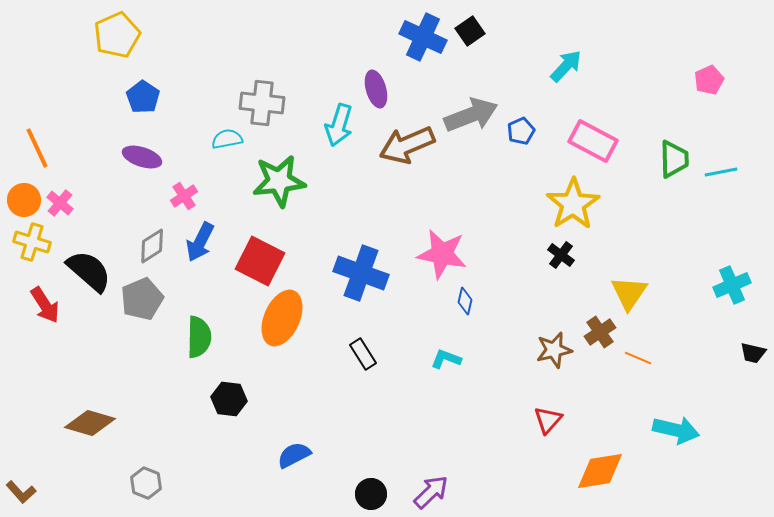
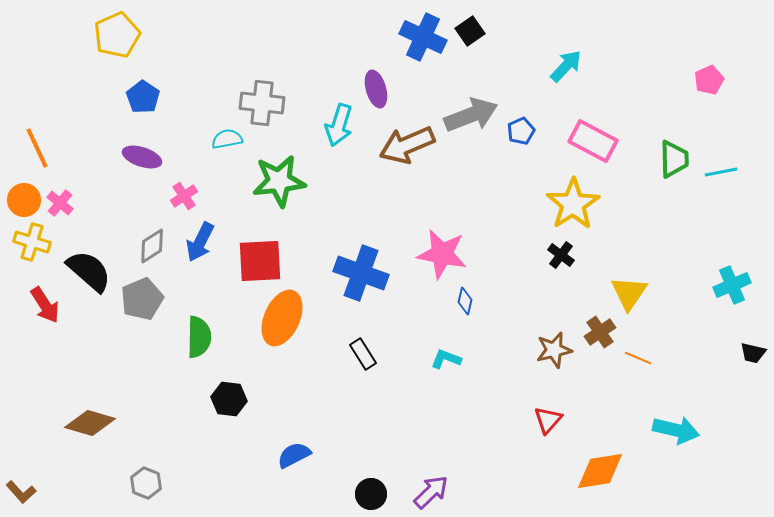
red square at (260, 261): rotated 30 degrees counterclockwise
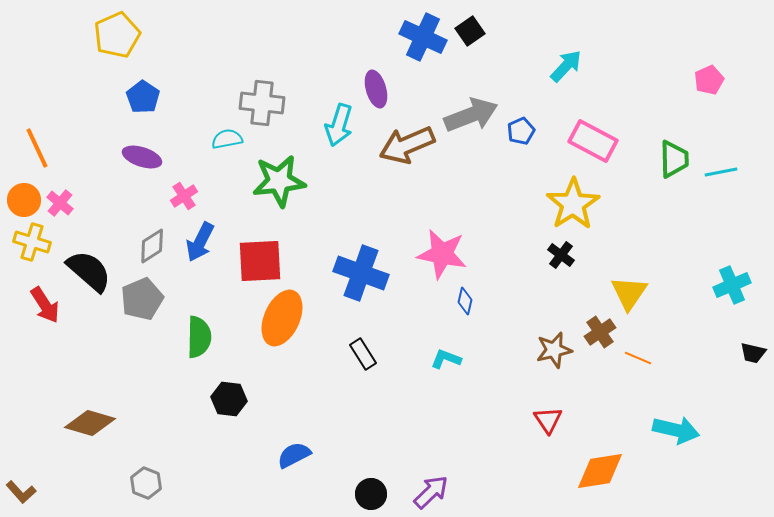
red triangle at (548, 420): rotated 16 degrees counterclockwise
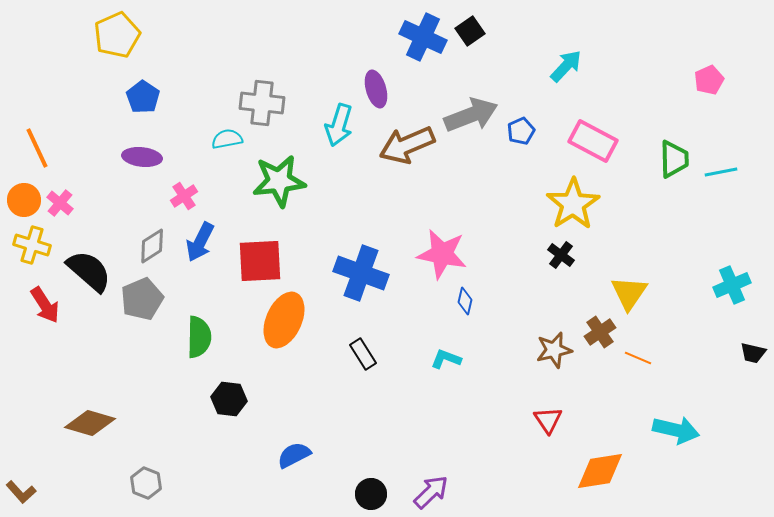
purple ellipse at (142, 157): rotated 12 degrees counterclockwise
yellow cross at (32, 242): moved 3 px down
orange ellipse at (282, 318): moved 2 px right, 2 px down
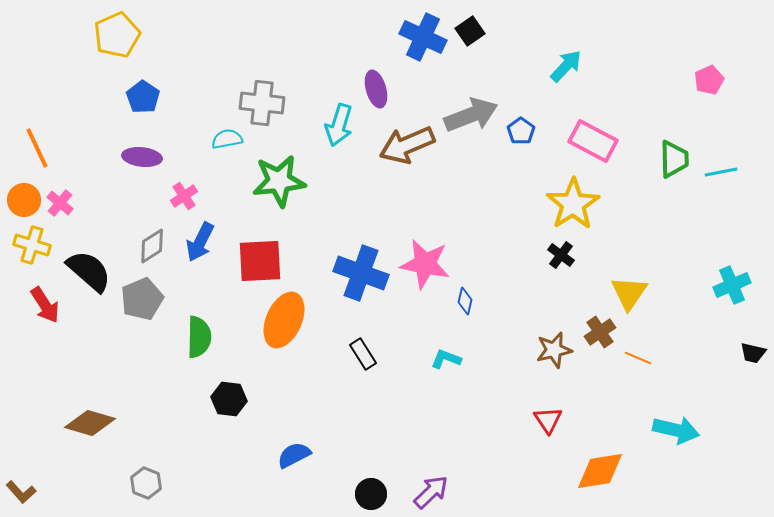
blue pentagon at (521, 131): rotated 12 degrees counterclockwise
pink star at (442, 254): moved 17 px left, 10 px down
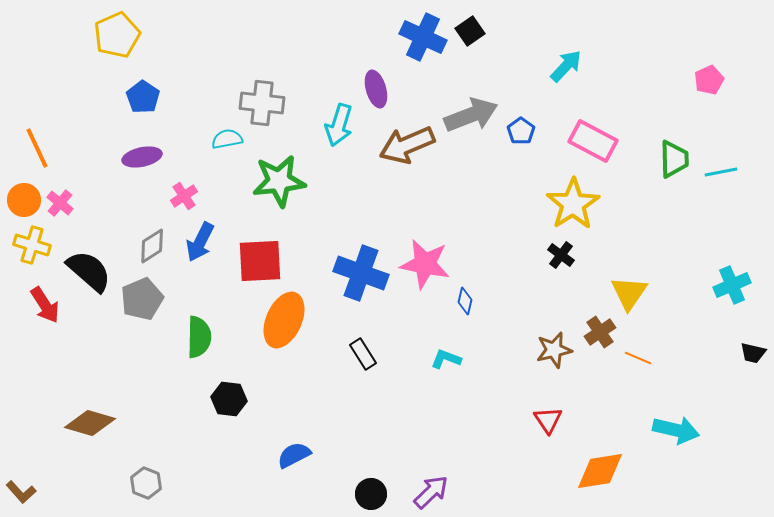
purple ellipse at (142, 157): rotated 18 degrees counterclockwise
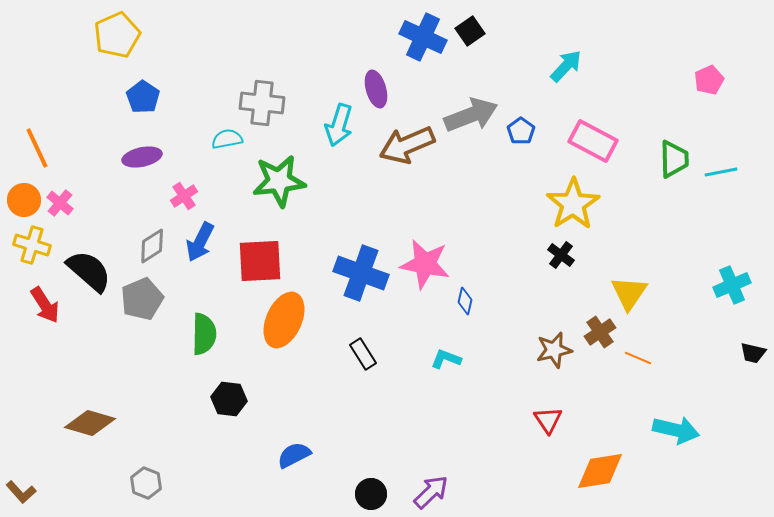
green semicircle at (199, 337): moved 5 px right, 3 px up
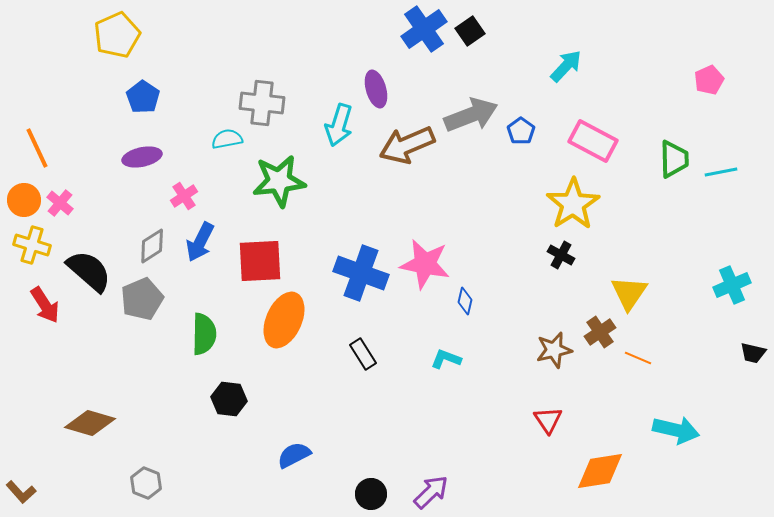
blue cross at (423, 37): moved 1 px right, 8 px up; rotated 30 degrees clockwise
black cross at (561, 255): rotated 8 degrees counterclockwise
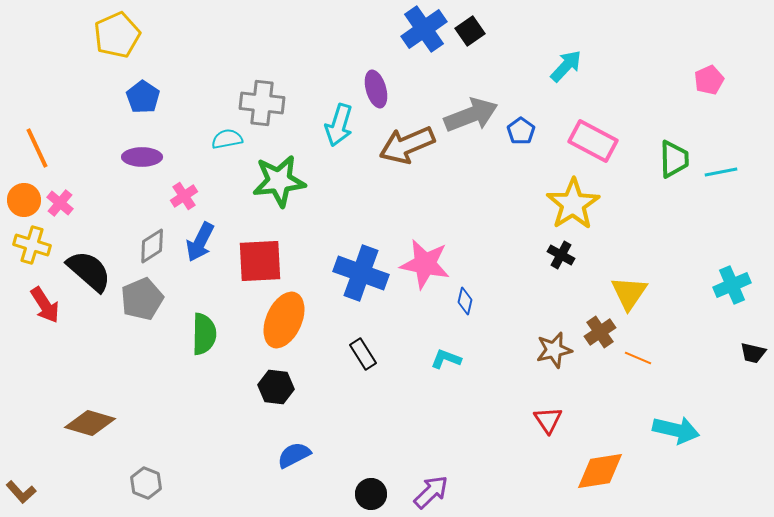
purple ellipse at (142, 157): rotated 12 degrees clockwise
black hexagon at (229, 399): moved 47 px right, 12 px up
